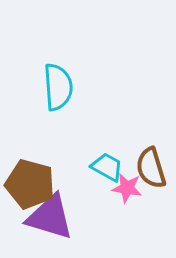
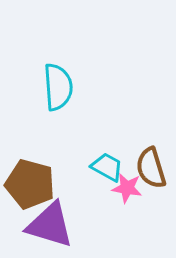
purple triangle: moved 8 px down
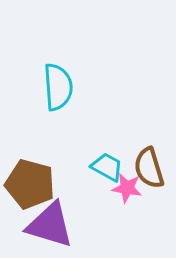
brown semicircle: moved 2 px left
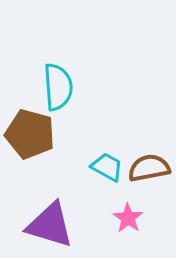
brown semicircle: rotated 96 degrees clockwise
brown pentagon: moved 50 px up
pink star: moved 1 px right, 30 px down; rotated 24 degrees clockwise
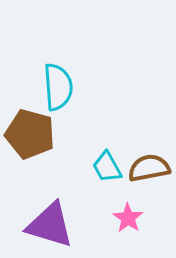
cyan trapezoid: rotated 148 degrees counterclockwise
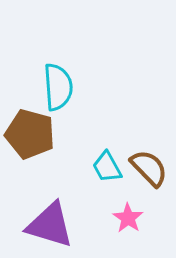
brown semicircle: rotated 57 degrees clockwise
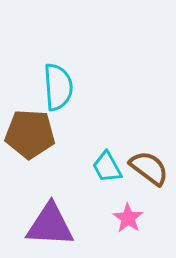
brown pentagon: rotated 12 degrees counterclockwise
brown semicircle: rotated 9 degrees counterclockwise
purple triangle: rotated 14 degrees counterclockwise
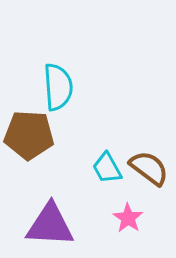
brown pentagon: moved 1 px left, 1 px down
cyan trapezoid: moved 1 px down
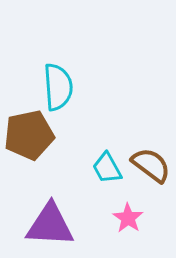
brown pentagon: rotated 15 degrees counterclockwise
brown semicircle: moved 2 px right, 3 px up
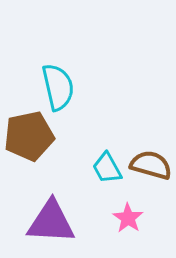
cyan semicircle: rotated 9 degrees counterclockwise
brown pentagon: moved 1 px down
brown semicircle: rotated 21 degrees counterclockwise
purple triangle: moved 1 px right, 3 px up
